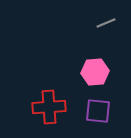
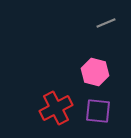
pink hexagon: rotated 20 degrees clockwise
red cross: moved 7 px right, 1 px down; rotated 24 degrees counterclockwise
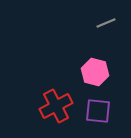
red cross: moved 2 px up
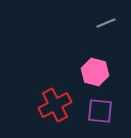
red cross: moved 1 px left, 1 px up
purple square: moved 2 px right
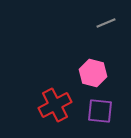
pink hexagon: moved 2 px left, 1 px down
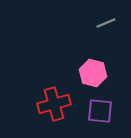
red cross: moved 1 px left, 1 px up; rotated 12 degrees clockwise
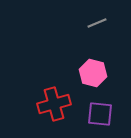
gray line: moved 9 px left
purple square: moved 3 px down
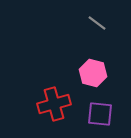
gray line: rotated 60 degrees clockwise
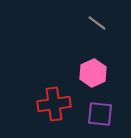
pink hexagon: rotated 20 degrees clockwise
red cross: rotated 8 degrees clockwise
